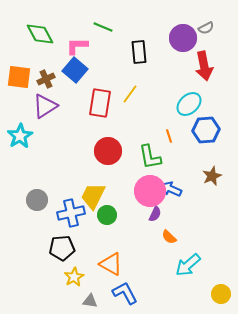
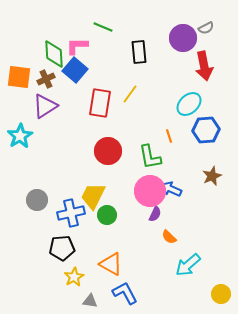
green diamond: moved 14 px right, 20 px down; rotated 24 degrees clockwise
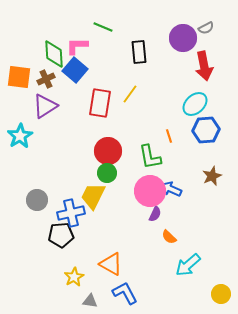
cyan ellipse: moved 6 px right
green circle: moved 42 px up
black pentagon: moved 1 px left, 13 px up
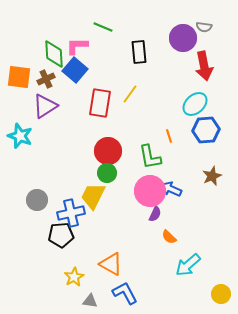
gray semicircle: moved 2 px left, 1 px up; rotated 35 degrees clockwise
cyan star: rotated 20 degrees counterclockwise
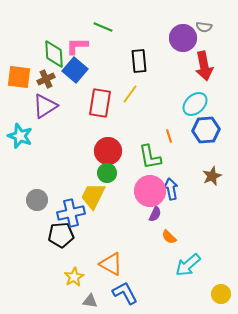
black rectangle: moved 9 px down
blue arrow: rotated 55 degrees clockwise
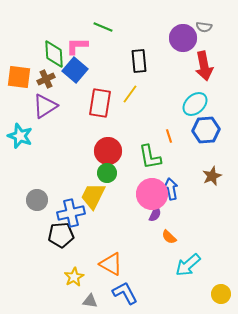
pink circle: moved 2 px right, 3 px down
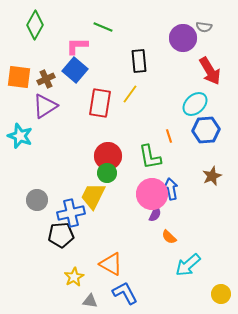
green diamond: moved 19 px left, 29 px up; rotated 32 degrees clockwise
red arrow: moved 6 px right, 5 px down; rotated 20 degrees counterclockwise
red circle: moved 5 px down
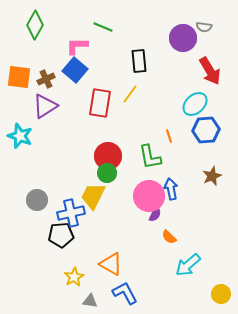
pink circle: moved 3 px left, 2 px down
